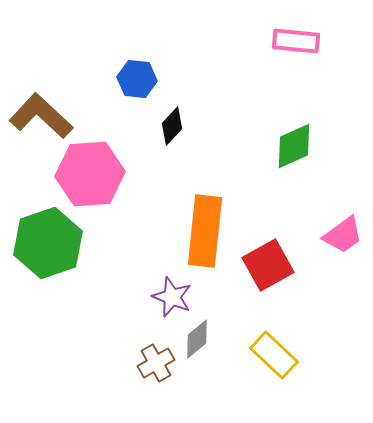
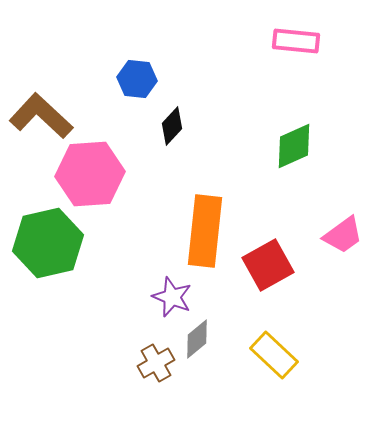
green hexagon: rotated 6 degrees clockwise
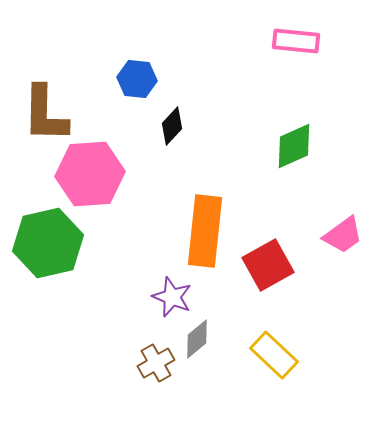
brown L-shape: moved 4 px right, 2 px up; rotated 132 degrees counterclockwise
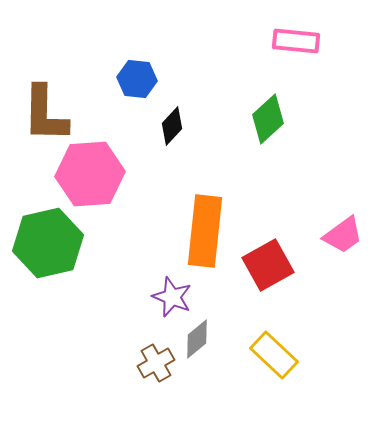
green diamond: moved 26 px left, 27 px up; rotated 18 degrees counterclockwise
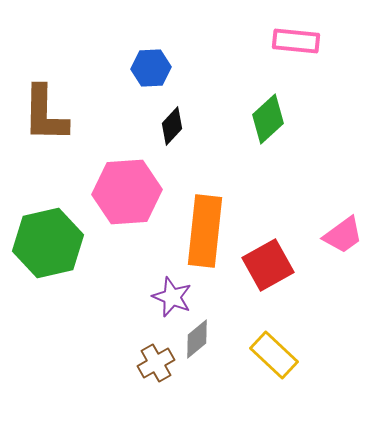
blue hexagon: moved 14 px right, 11 px up; rotated 9 degrees counterclockwise
pink hexagon: moved 37 px right, 18 px down
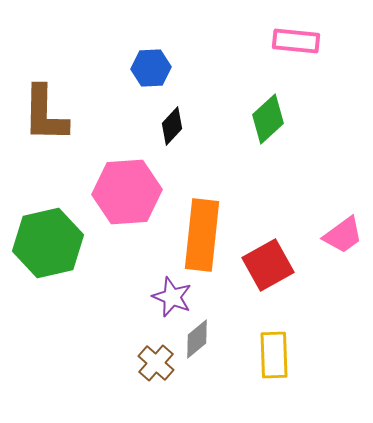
orange rectangle: moved 3 px left, 4 px down
yellow rectangle: rotated 45 degrees clockwise
brown cross: rotated 18 degrees counterclockwise
